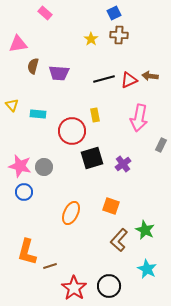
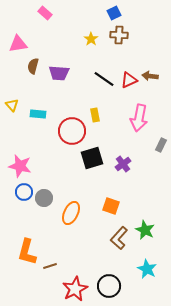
black line: rotated 50 degrees clockwise
gray circle: moved 31 px down
brown L-shape: moved 2 px up
red star: moved 1 px right, 1 px down; rotated 10 degrees clockwise
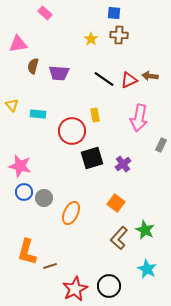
blue square: rotated 32 degrees clockwise
orange square: moved 5 px right, 3 px up; rotated 18 degrees clockwise
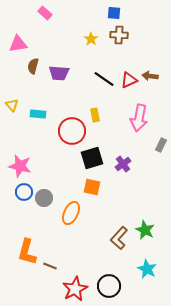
orange square: moved 24 px left, 16 px up; rotated 24 degrees counterclockwise
brown line: rotated 40 degrees clockwise
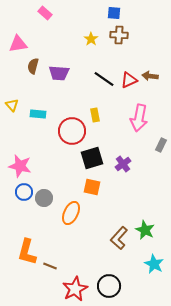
cyan star: moved 7 px right, 5 px up
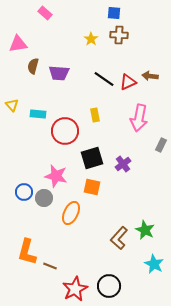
red triangle: moved 1 px left, 2 px down
red circle: moved 7 px left
pink star: moved 36 px right, 10 px down
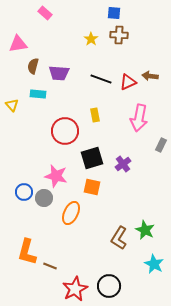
black line: moved 3 px left; rotated 15 degrees counterclockwise
cyan rectangle: moved 20 px up
brown L-shape: rotated 10 degrees counterclockwise
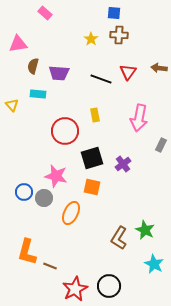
brown arrow: moved 9 px right, 8 px up
red triangle: moved 10 px up; rotated 30 degrees counterclockwise
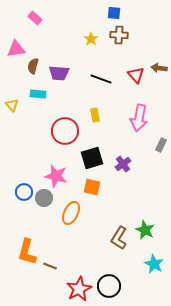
pink rectangle: moved 10 px left, 5 px down
pink triangle: moved 2 px left, 5 px down
red triangle: moved 8 px right, 3 px down; rotated 18 degrees counterclockwise
red star: moved 4 px right
